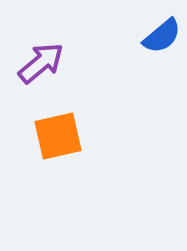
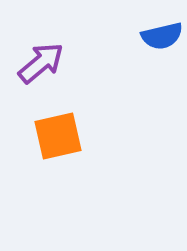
blue semicircle: rotated 27 degrees clockwise
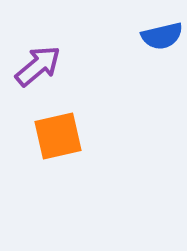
purple arrow: moved 3 px left, 3 px down
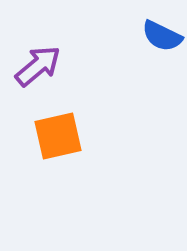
blue semicircle: rotated 39 degrees clockwise
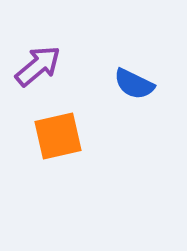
blue semicircle: moved 28 px left, 48 px down
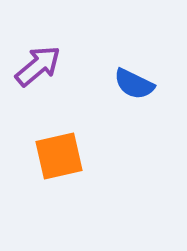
orange square: moved 1 px right, 20 px down
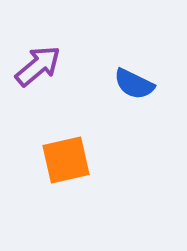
orange square: moved 7 px right, 4 px down
